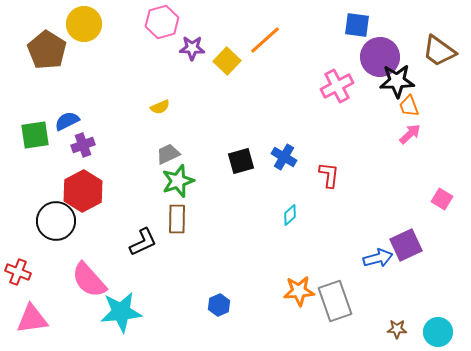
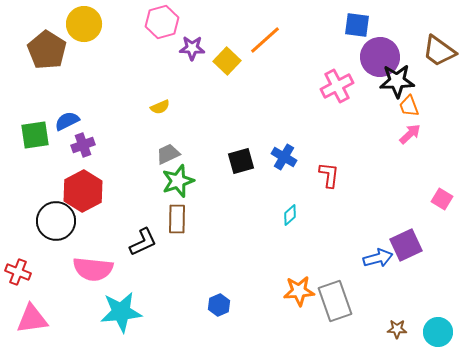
pink semicircle: moved 4 px right, 11 px up; rotated 42 degrees counterclockwise
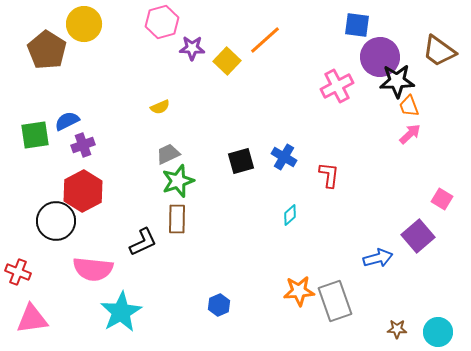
purple square: moved 12 px right, 9 px up; rotated 16 degrees counterclockwise
cyan star: rotated 24 degrees counterclockwise
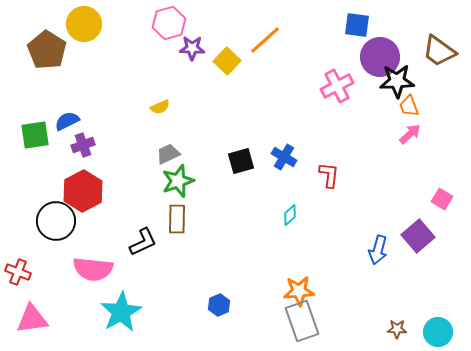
pink hexagon: moved 7 px right, 1 px down
blue arrow: moved 8 px up; rotated 120 degrees clockwise
gray rectangle: moved 33 px left, 20 px down
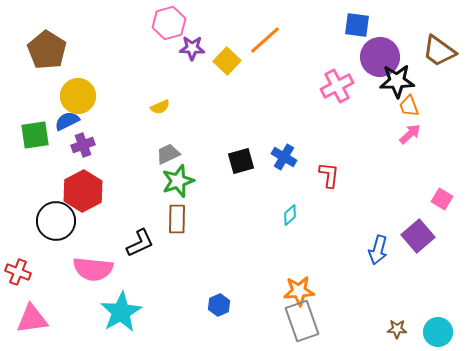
yellow circle: moved 6 px left, 72 px down
black L-shape: moved 3 px left, 1 px down
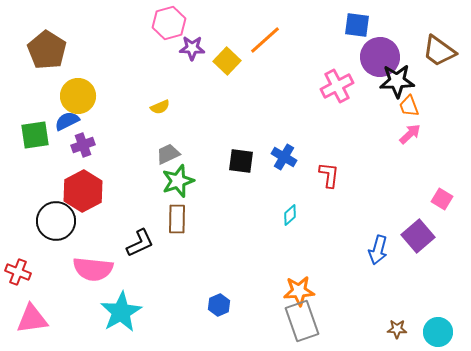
black square: rotated 24 degrees clockwise
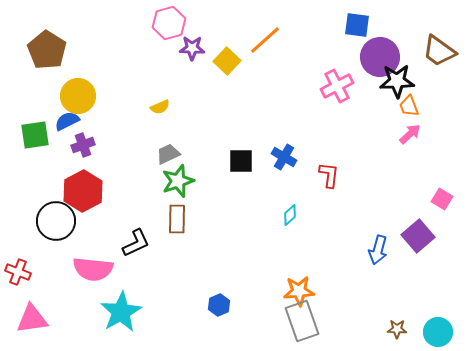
black square: rotated 8 degrees counterclockwise
black L-shape: moved 4 px left
